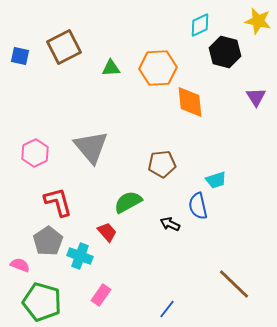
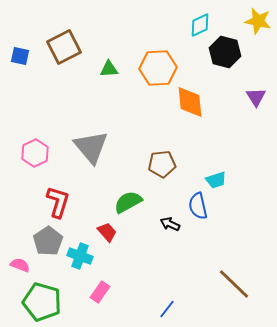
green triangle: moved 2 px left, 1 px down
red L-shape: rotated 32 degrees clockwise
pink rectangle: moved 1 px left, 3 px up
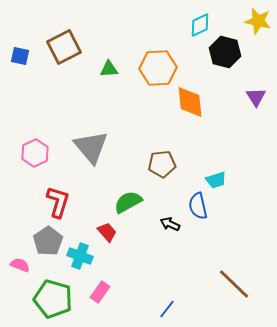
green pentagon: moved 11 px right, 3 px up
